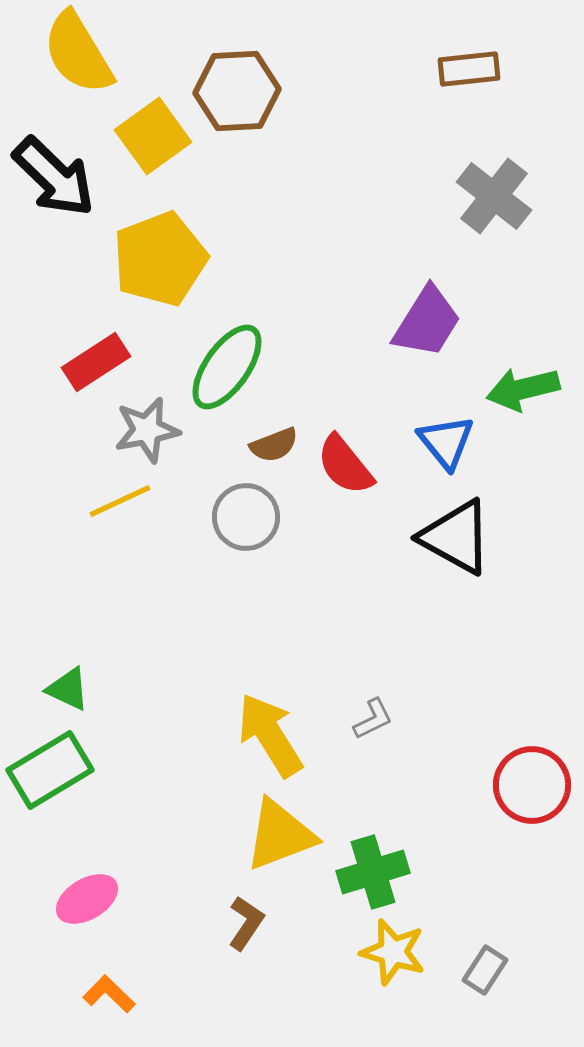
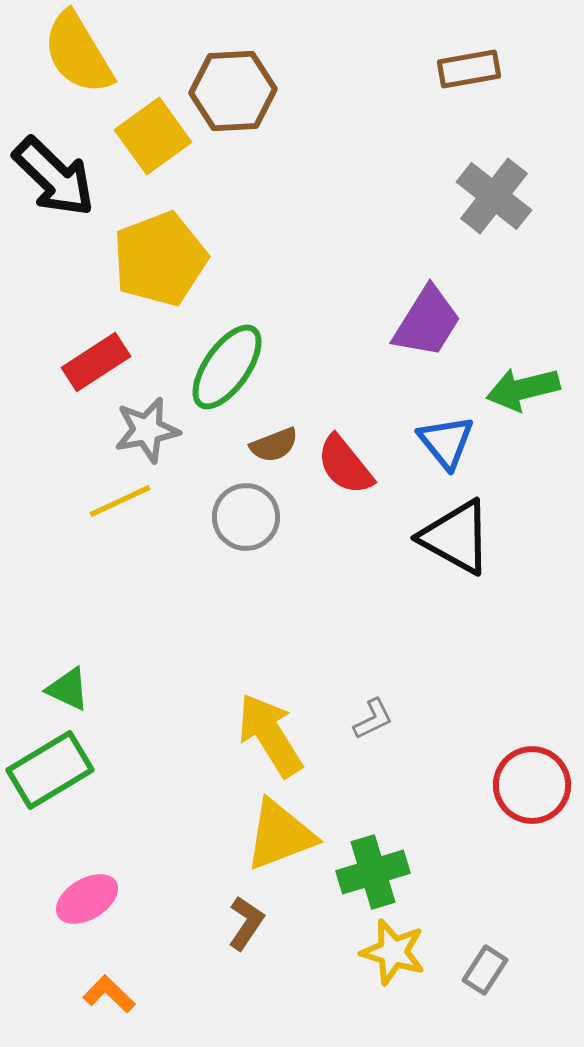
brown rectangle: rotated 4 degrees counterclockwise
brown hexagon: moved 4 px left
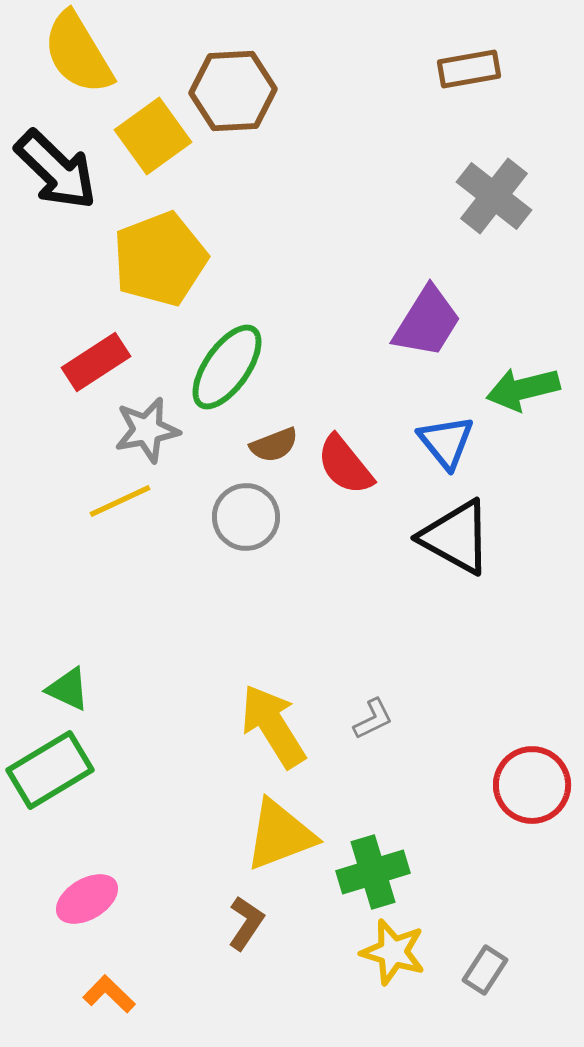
black arrow: moved 2 px right, 7 px up
yellow arrow: moved 3 px right, 9 px up
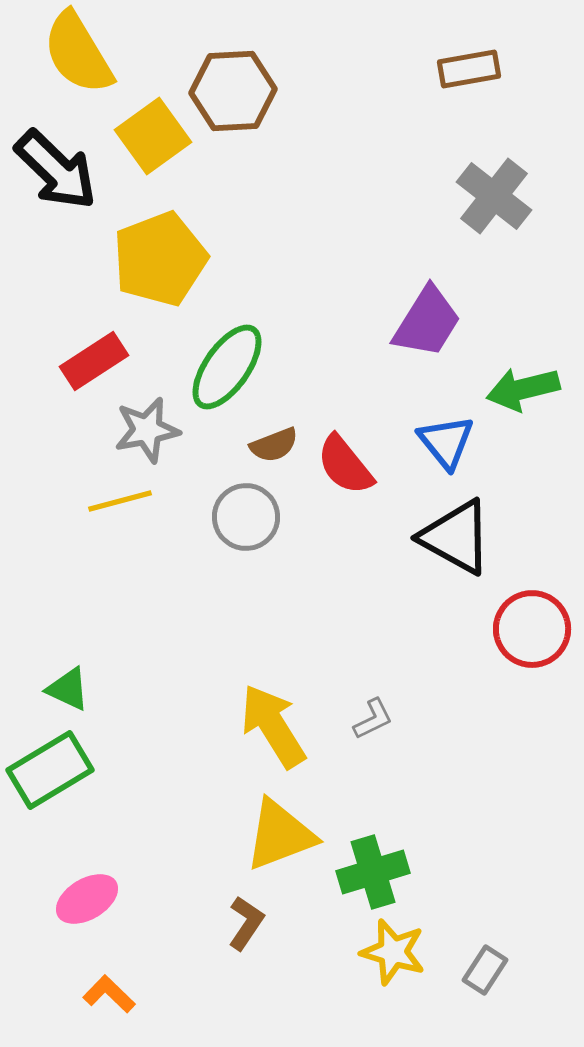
red rectangle: moved 2 px left, 1 px up
yellow line: rotated 10 degrees clockwise
red circle: moved 156 px up
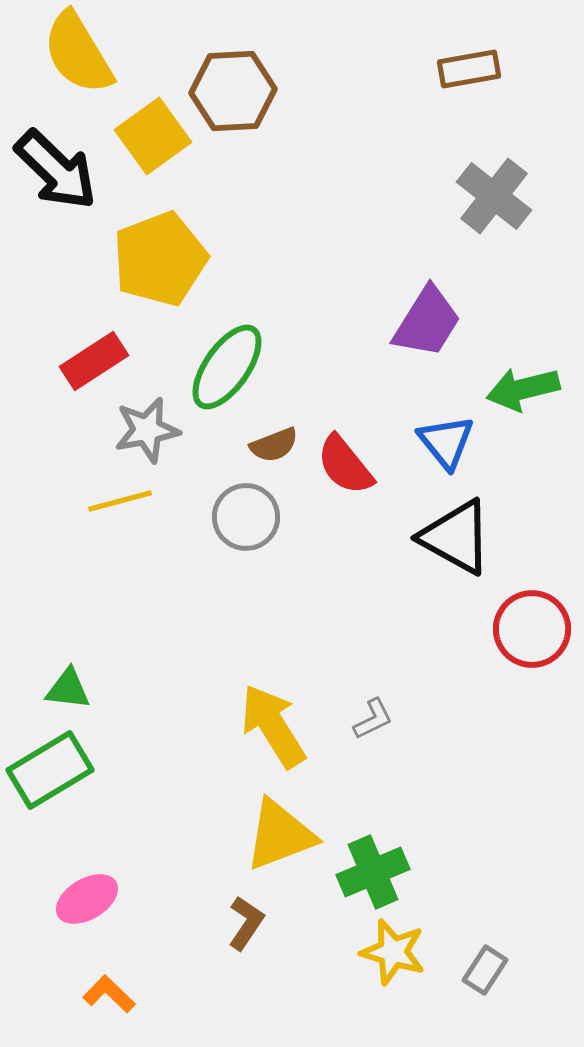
green triangle: rotated 18 degrees counterclockwise
green cross: rotated 6 degrees counterclockwise
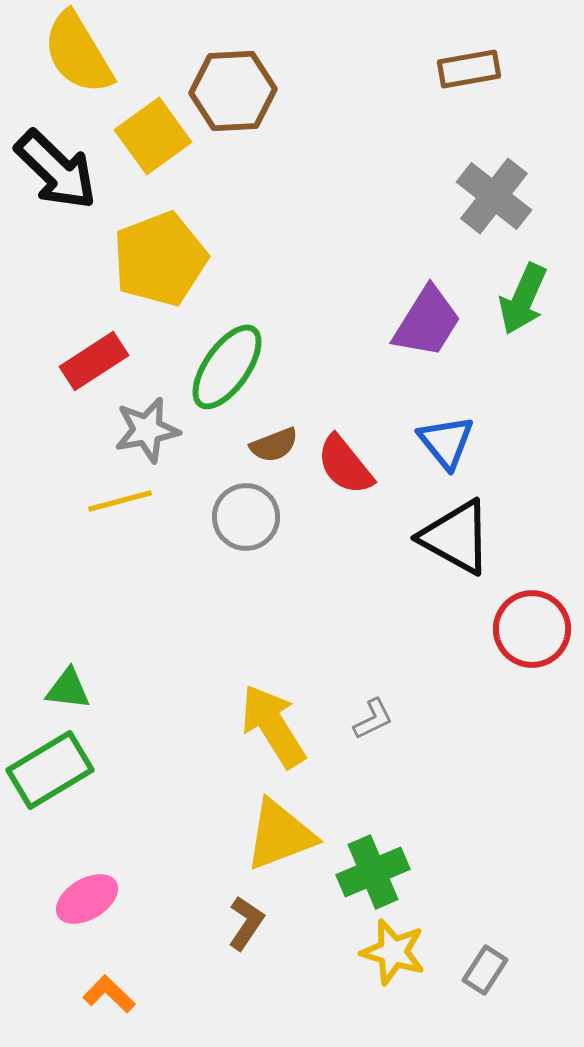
green arrow: moved 90 px up; rotated 52 degrees counterclockwise
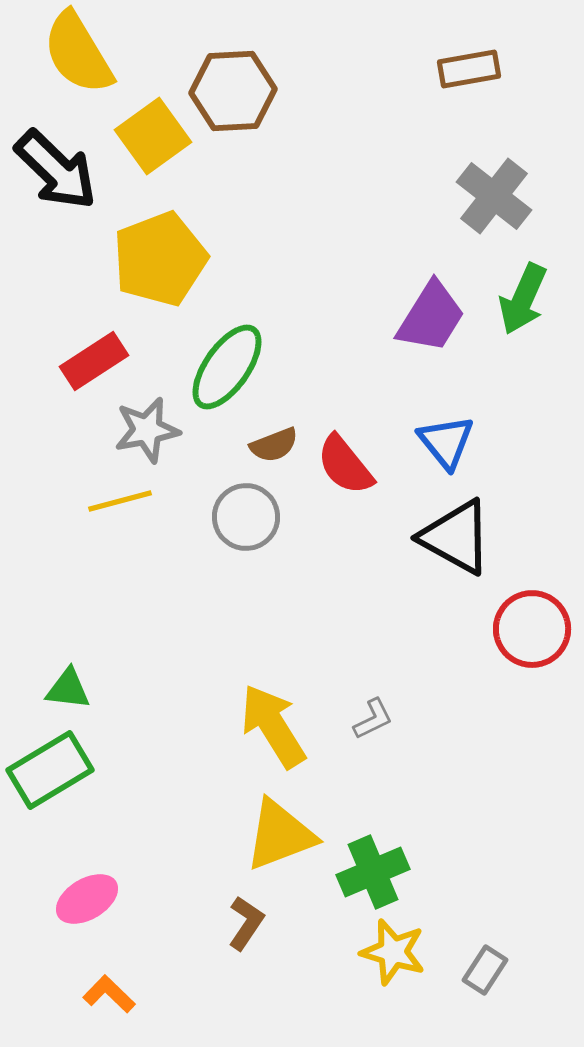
purple trapezoid: moved 4 px right, 5 px up
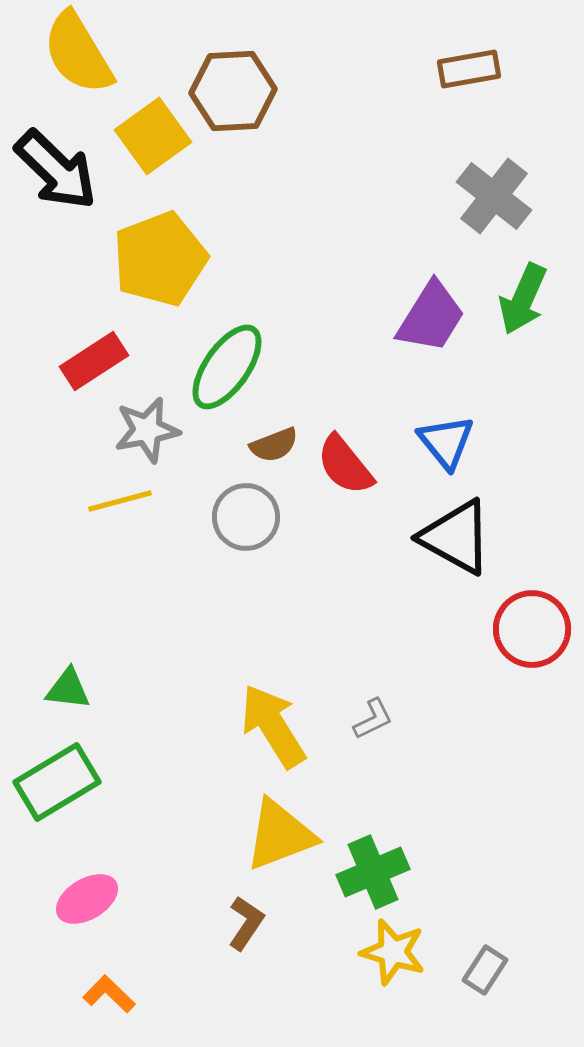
green rectangle: moved 7 px right, 12 px down
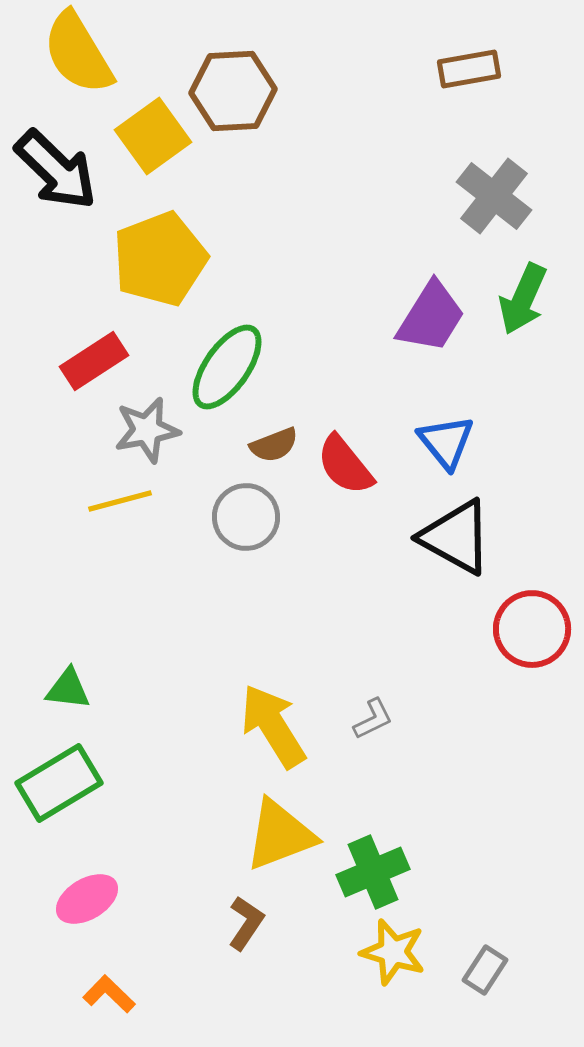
green rectangle: moved 2 px right, 1 px down
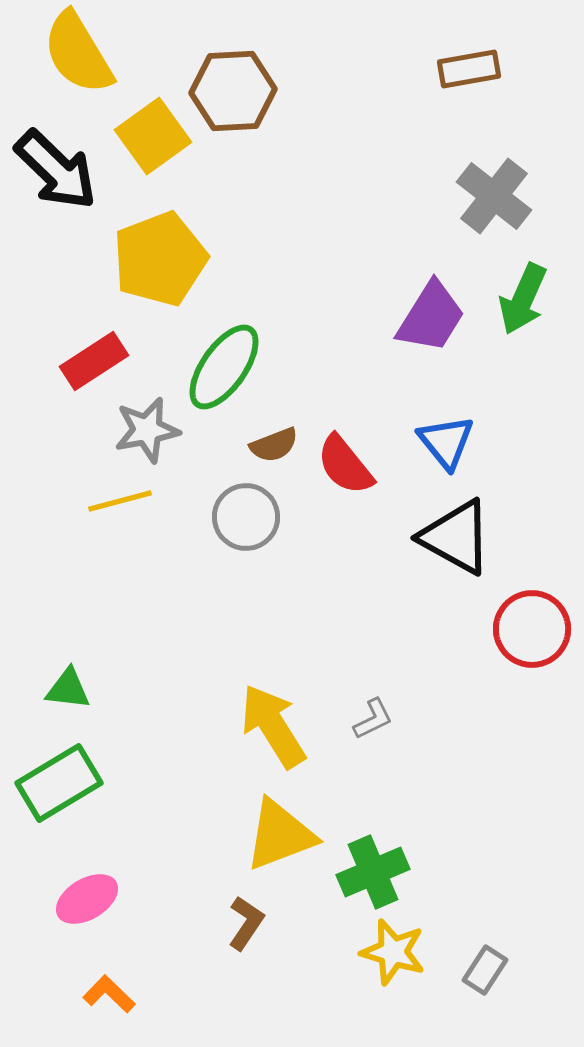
green ellipse: moved 3 px left
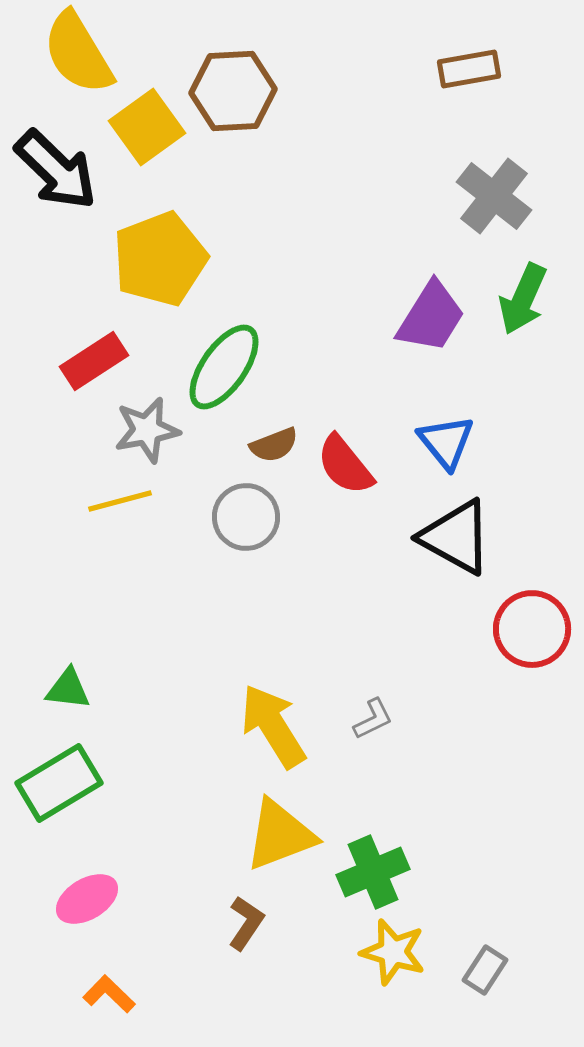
yellow square: moved 6 px left, 9 px up
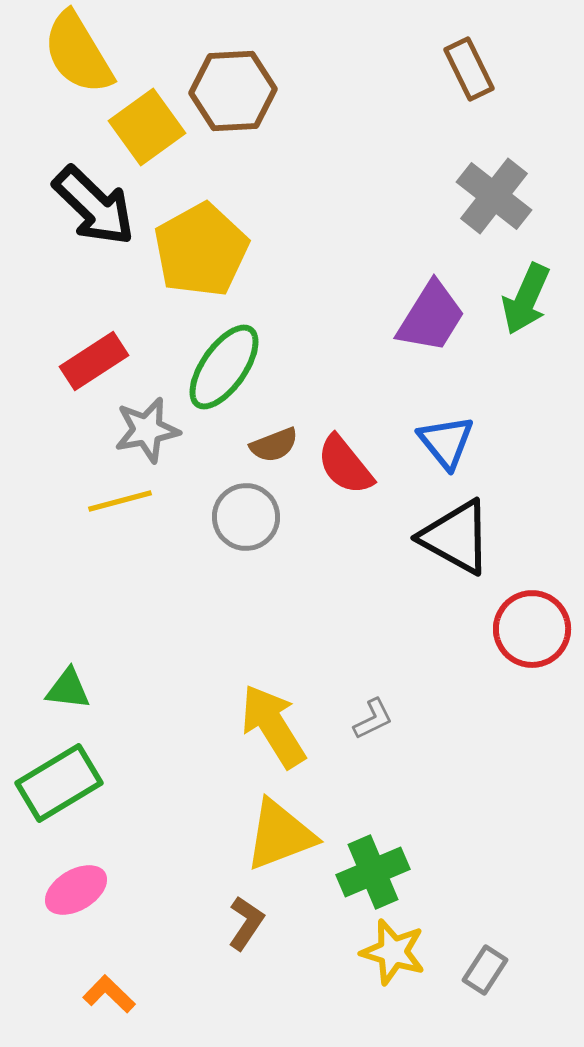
brown rectangle: rotated 74 degrees clockwise
black arrow: moved 38 px right, 36 px down
yellow pentagon: moved 41 px right, 9 px up; rotated 8 degrees counterclockwise
green arrow: moved 3 px right
pink ellipse: moved 11 px left, 9 px up
